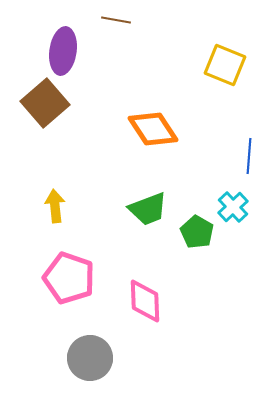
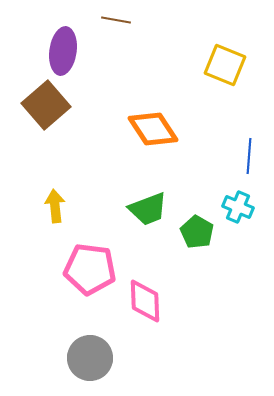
brown square: moved 1 px right, 2 px down
cyan cross: moved 5 px right; rotated 24 degrees counterclockwise
pink pentagon: moved 21 px right, 9 px up; rotated 12 degrees counterclockwise
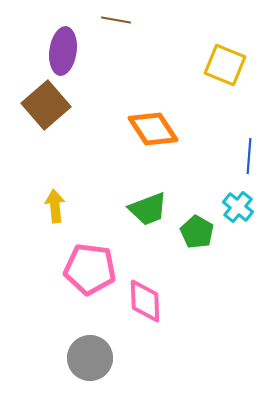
cyan cross: rotated 16 degrees clockwise
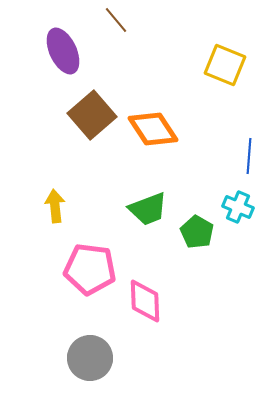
brown line: rotated 40 degrees clockwise
purple ellipse: rotated 33 degrees counterclockwise
brown square: moved 46 px right, 10 px down
cyan cross: rotated 16 degrees counterclockwise
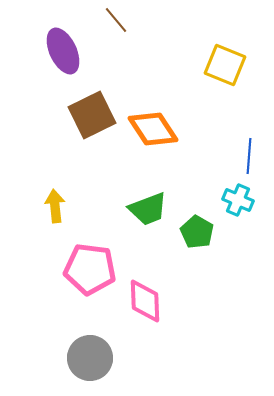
brown square: rotated 15 degrees clockwise
cyan cross: moved 7 px up
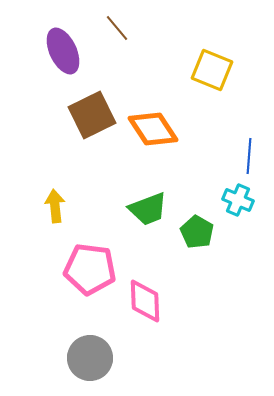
brown line: moved 1 px right, 8 px down
yellow square: moved 13 px left, 5 px down
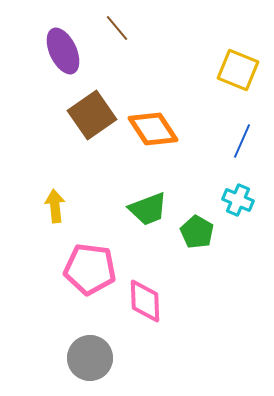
yellow square: moved 26 px right
brown square: rotated 9 degrees counterclockwise
blue line: moved 7 px left, 15 px up; rotated 20 degrees clockwise
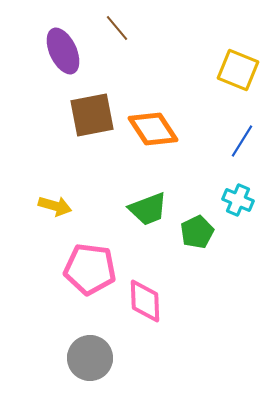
brown square: rotated 24 degrees clockwise
blue line: rotated 8 degrees clockwise
yellow arrow: rotated 112 degrees clockwise
green pentagon: rotated 16 degrees clockwise
